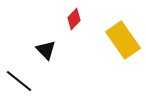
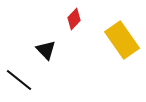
yellow rectangle: moved 1 px left
black line: moved 1 px up
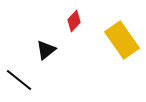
red diamond: moved 2 px down
black triangle: rotated 35 degrees clockwise
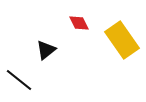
red diamond: moved 5 px right, 2 px down; rotated 70 degrees counterclockwise
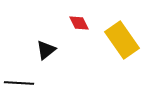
black line: moved 3 px down; rotated 36 degrees counterclockwise
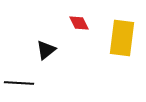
yellow rectangle: moved 2 px up; rotated 42 degrees clockwise
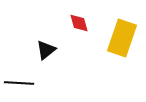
red diamond: rotated 10 degrees clockwise
yellow rectangle: rotated 12 degrees clockwise
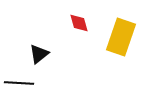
yellow rectangle: moved 1 px left, 1 px up
black triangle: moved 7 px left, 4 px down
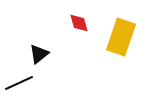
black line: rotated 28 degrees counterclockwise
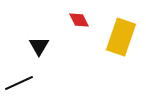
red diamond: moved 3 px up; rotated 10 degrees counterclockwise
black triangle: moved 8 px up; rotated 20 degrees counterclockwise
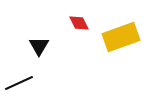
red diamond: moved 3 px down
yellow rectangle: rotated 51 degrees clockwise
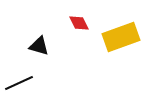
black triangle: rotated 45 degrees counterclockwise
